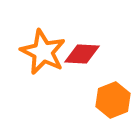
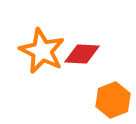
orange star: moved 1 px left, 1 px up
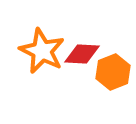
orange hexagon: moved 28 px up
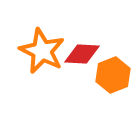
orange hexagon: moved 3 px down
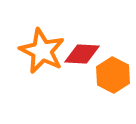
orange hexagon: rotated 12 degrees counterclockwise
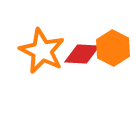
orange hexagon: moved 27 px up
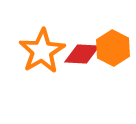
orange star: rotated 15 degrees clockwise
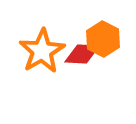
orange hexagon: moved 10 px left, 9 px up
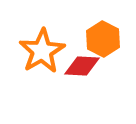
red diamond: moved 12 px down
